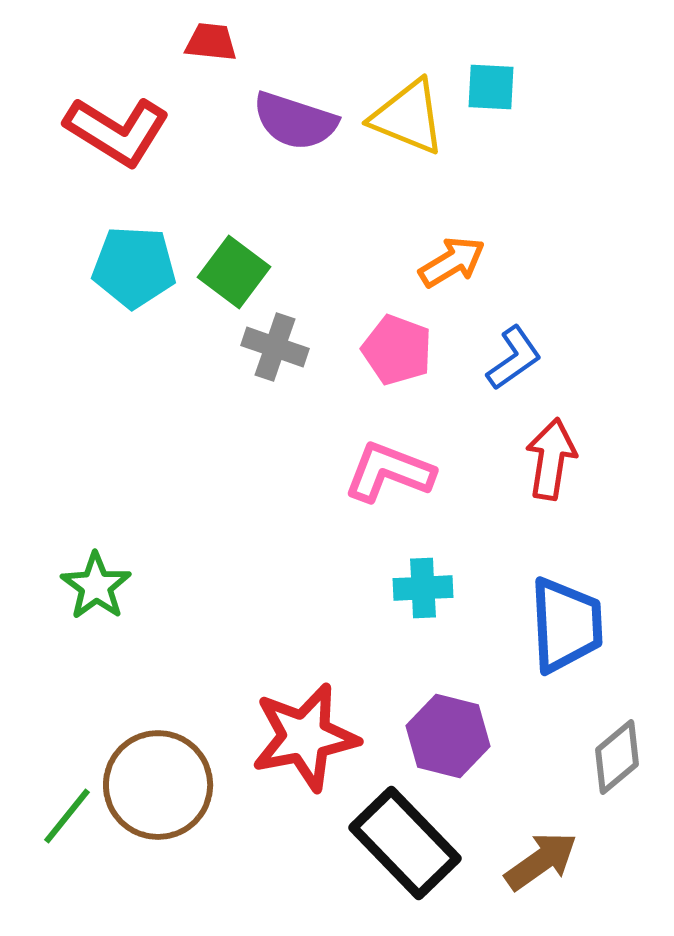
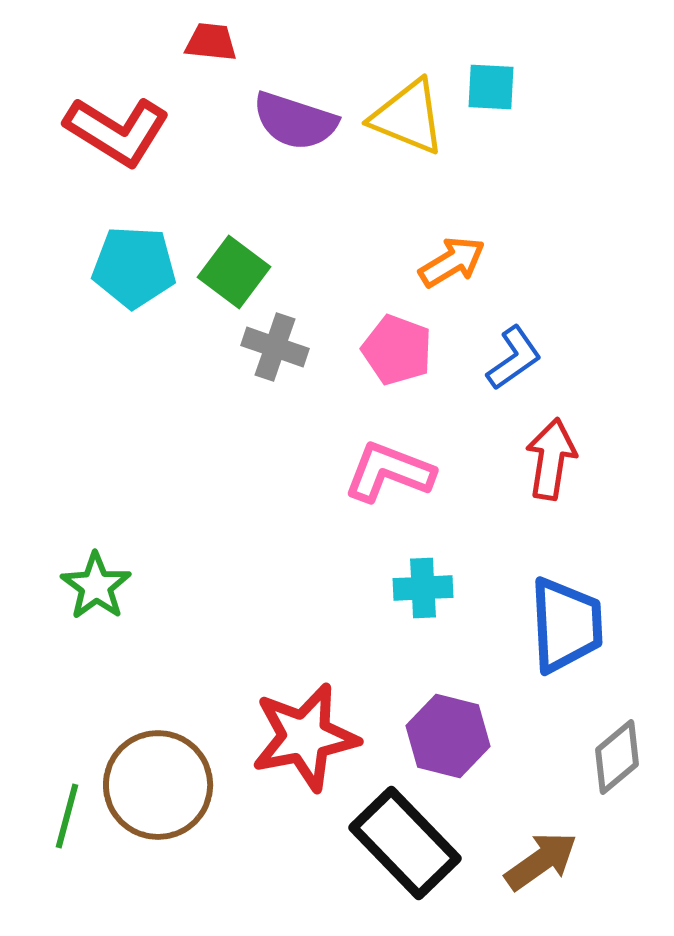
green line: rotated 24 degrees counterclockwise
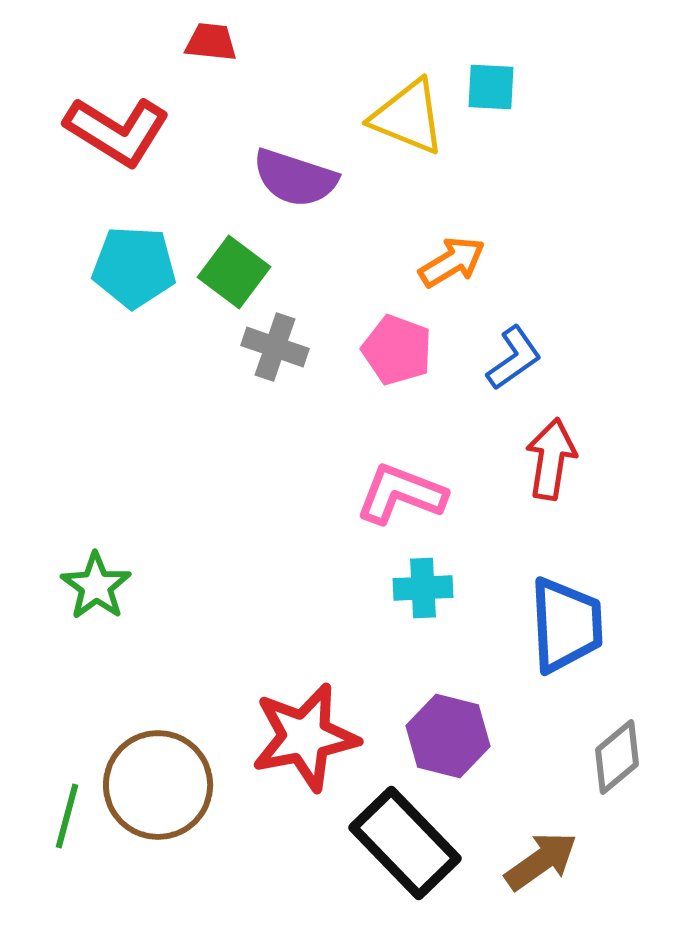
purple semicircle: moved 57 px down
pink L-shape: moved 12 px right, 22 px down
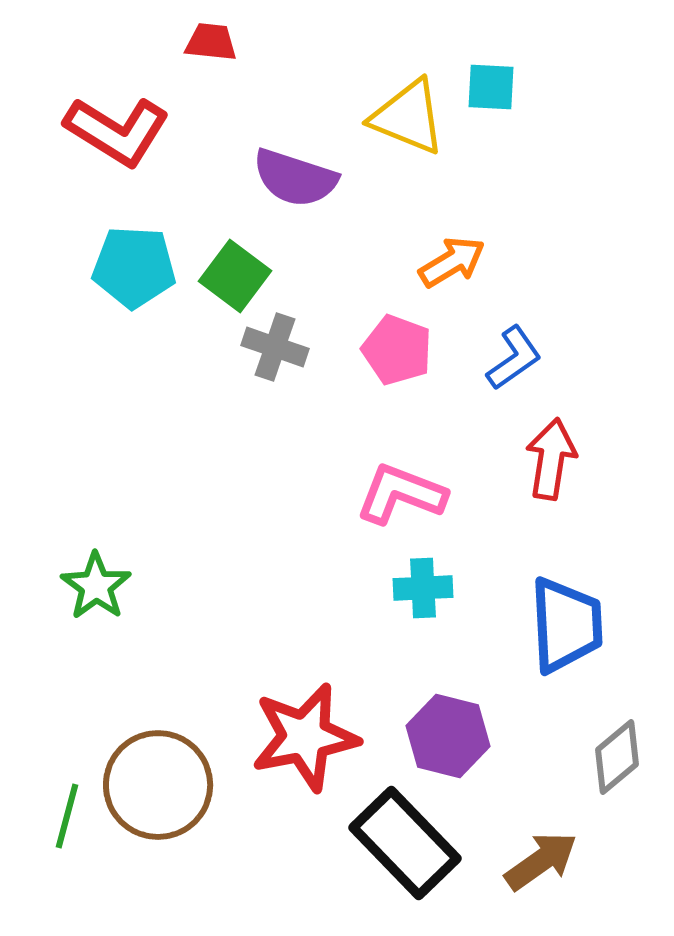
green square: moved 1 px right, 4 px down
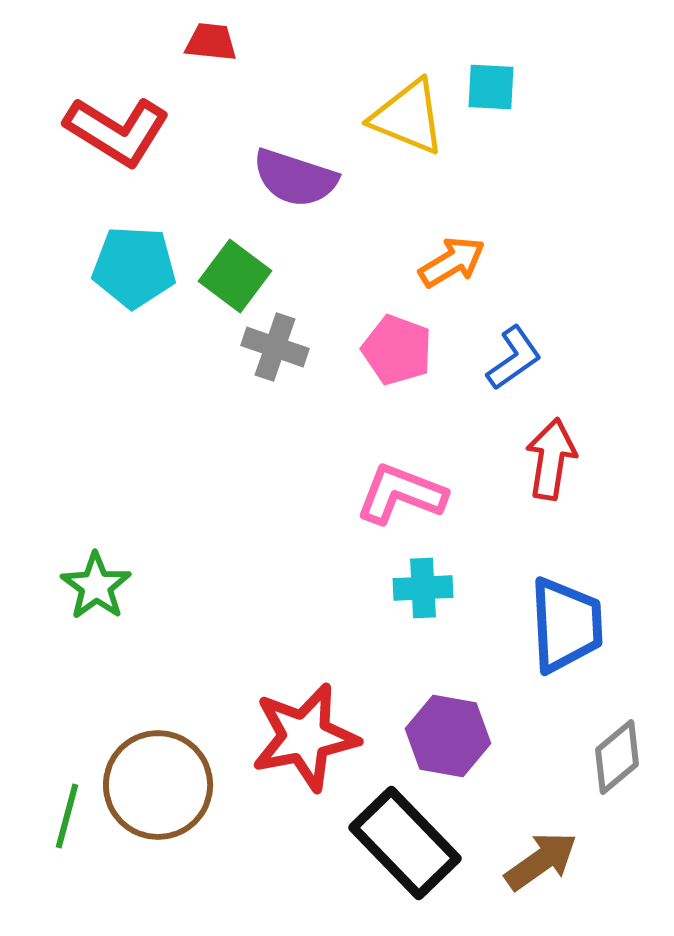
purple hexagon: rotated 4 degrees counterclockwise
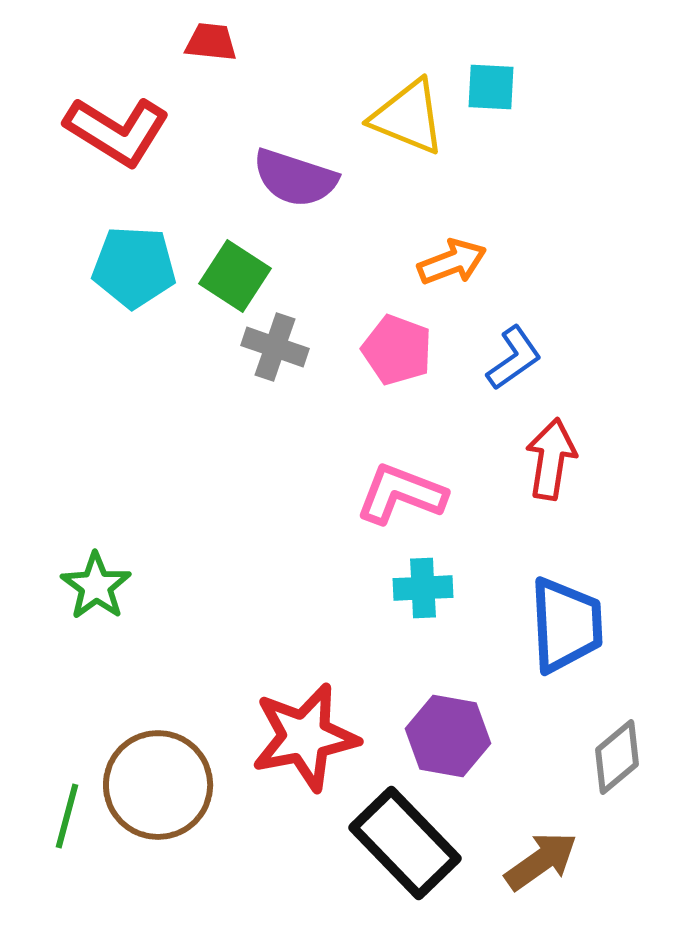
orange arrow: rotated 10 degrees clockwise
green square: rotated 4 degrees counterclockwise
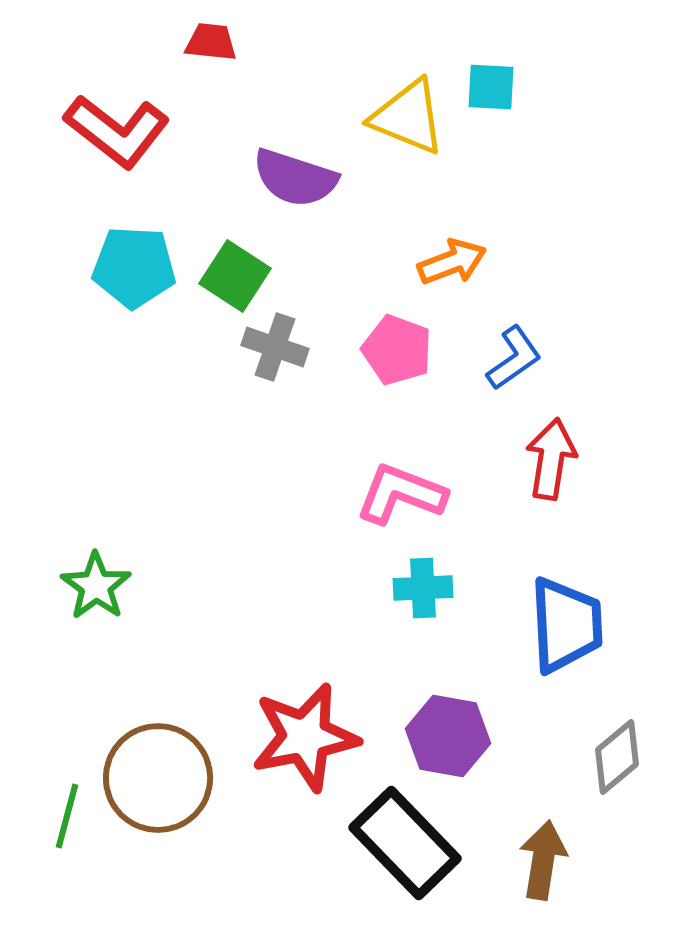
red L-shape: rotated 6 degrees clockwise
brown circle: moved 7 px up
brown arrow: moved 2 px right, 1 px up; rotated 46 degrees counterclockwise
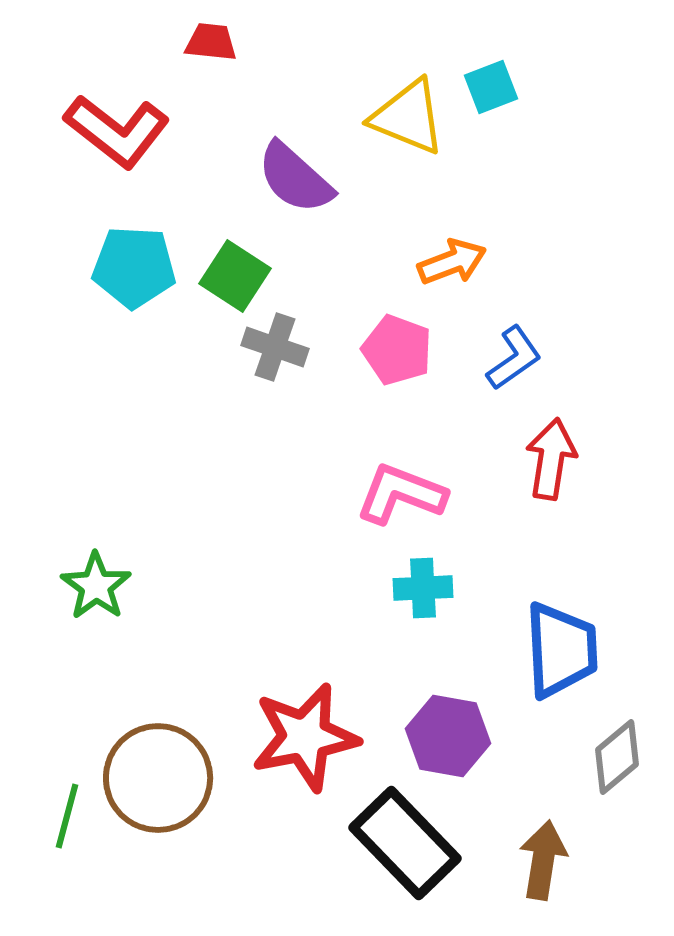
cyan square: rotated 24 degrees counterclockwise
purple semicircle: rotated 24 degrees clockwise
blue trapezoid: moved 5 px left, 25 px down
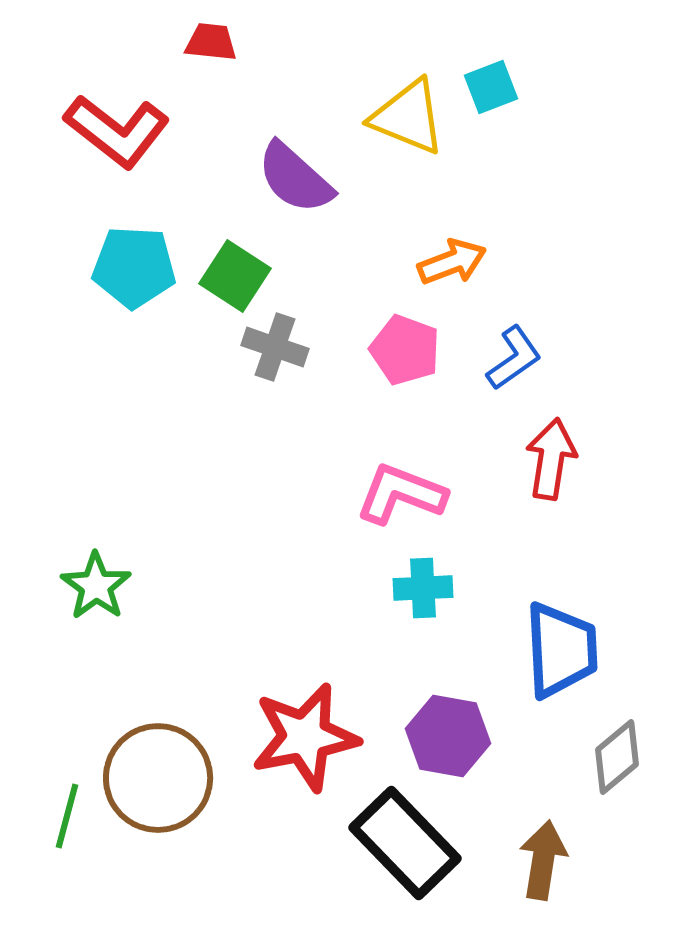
pink pentagon: moved 8 px right
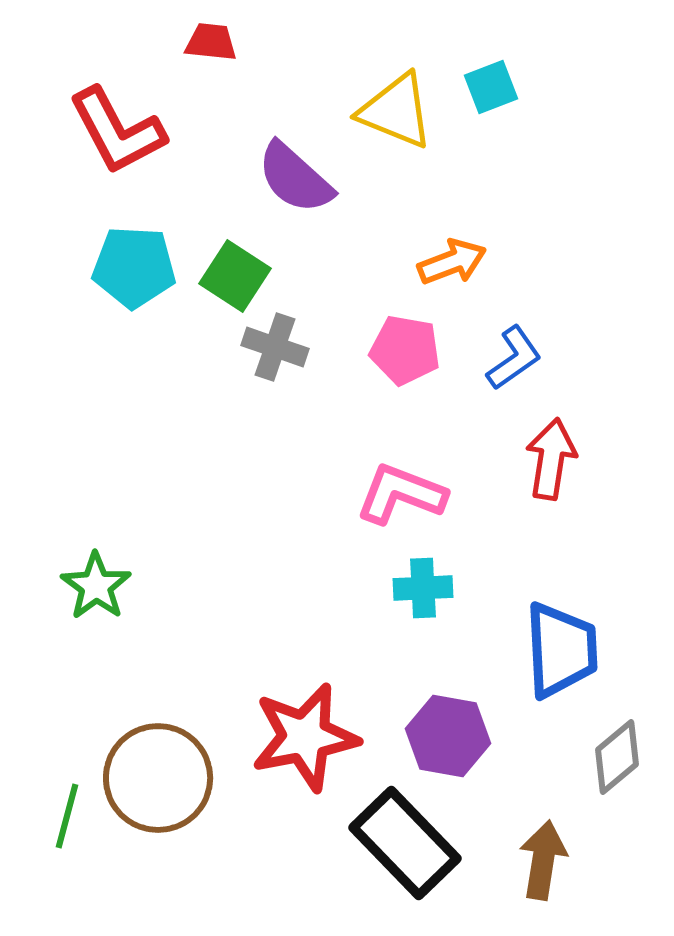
yellow triangle: moved 12 px left, 6 px up
red L-shape: rotated 24 degrees clockwise
pink pentagon: rotated 10 degrees counterclockwise
